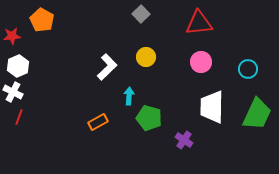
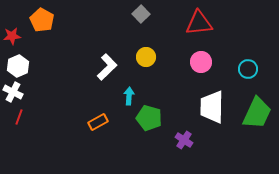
green trapezoid: moved 1 px up
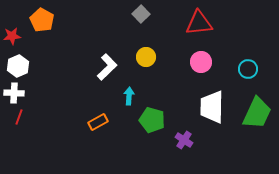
white cross: moved 1 px right, 1 px down; rotated 24 degrees counterclockwise
green pentagon: moved 3 px right, 2 px down
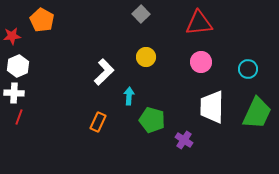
white L-shape: moved 3 px left, 5 px down
orange rectangle: rotated 36 degrees counterclockwise
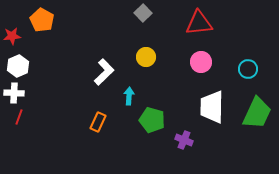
gray square: moved 2 px right, 1 px up
purple cross: rotated 12 degrees counterclockwise
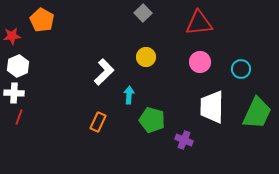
pink circle: moved 1 px left
cyan circle: moved 7 px left
cyan arrow: moved 1 px up
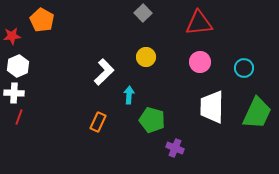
cyan circle: moved 3 px right, 1 px up
purple cross: moved 9 px left, 8 px down
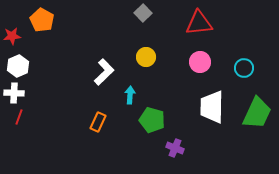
cyan arrow: moved 1 px right
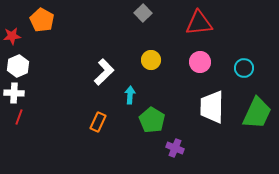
yellow circle: moved 5 px right, 3 px down
green pentagon: rotated 15 degrees clockwise
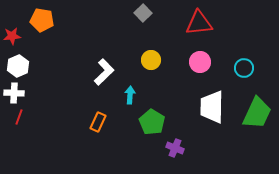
orange pentagon: rotated 20 degrees counterclockwise
green pentagon: moved 2 px down
